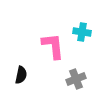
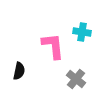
black semicircle: moved 2 px left, 4 px up
gray cross: rotated 30 degrees counterclockwise
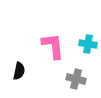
cyan cross: moved 6 px right, 12 px down
gray cross: rotated 24 degrees counterclockwise
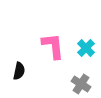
cyan cross: moved 2 px left, 4 px down; rotated 36 degrees clockwise
gray cross: moved 5 px right, 5 px down; rotated 18 degrees clockwise
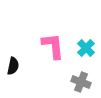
black semicircle: moved 6 px left, 5 px up
gray cross: moved 2 px up; rotated 12 degrees counterclockwise
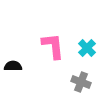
cyan cross: moved 1 px right
black semicircle: rotated 102 degrees counterclockwise
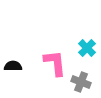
pink L-shape: moved 2 px right, 17 px down
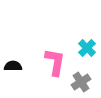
pink L-shape: moved 1 px up; rotated 16 degrees clockwise
gray cross: rotated 36 degrees clockwise
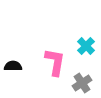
cyan cross: moved 1 px left, 2 px up
gray cross: moved 1 px right, 1 px down
